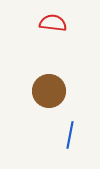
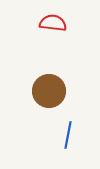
blue line: moved 2 px left
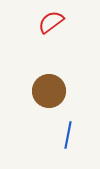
red semicircle: moved 2 px left, 1 px up; rotated 44 degrees counterclockwise
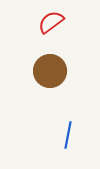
brown circle: moved 1 px right, 20 px up
